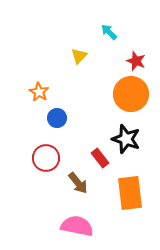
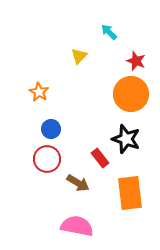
blue circle: moved 6 px left, 11 px down
red circle: moved 1 px right, 1 px down
brown arrow: rotated 20 degrees counterclockwise
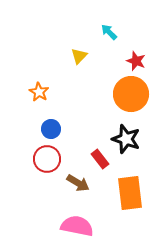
red rectangle: moved 1 px down
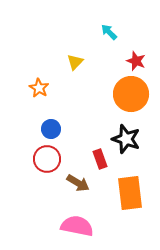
yellow triangle: moved 4 px left, 6 px down
orange star: moved 4 px up
red rectangle: rotated 18 degrees clockwise
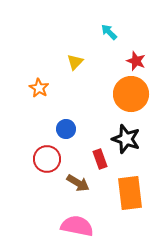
blue circle: moved 15 px right
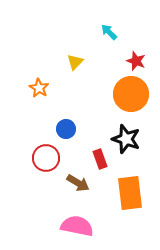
red circle: moved 1 px left, 1 px up
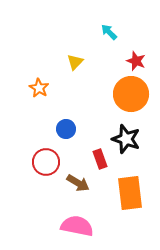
red circle: moved 4 px down
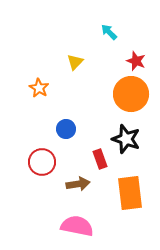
red circle: moved 4 px left
brown arrow: moved 1 px down; rotated 40 degrees counterclockwise
